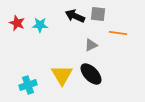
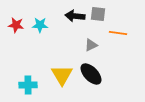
black arrow: rotated 18 degrees counterclockwise
red star: moved 1 px left, 2 px down; rotated 14 degrees counterclockwise
cyan cross: rotated 18 degrees clockwise
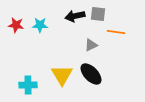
black arrow: rotated 18 degrees counterclockwise
orange line: moved 2 px left, 1 px up
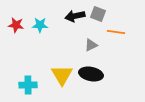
gray square: rotated 14 degrees clockwise
black ellipse: rotated 35 degrees counterclockwise
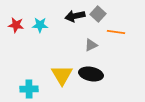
gray square: rotated 21 degrees clockwise
cyan cross: moved 1 px right, 4 px down
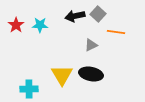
red star: rotated 28 degrees clockwise
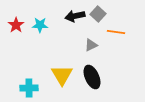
black ellipse: moved 1 px right, 3 px down; rotated 55 degrees clockwise
cyan cross: moved 1 px up
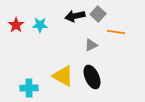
yellow triangle: moved 1 px right, 1 px down; rotated 30 degrees counterclockwise
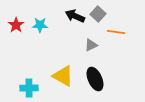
black arrow: rotated 36 degrees clockwise
black ellipse: moved 3 px right, 2 px down
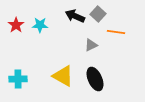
cyan cross: moved 11 px left, 9 px up
